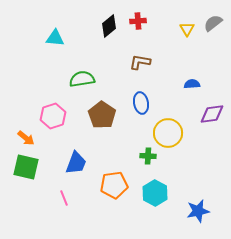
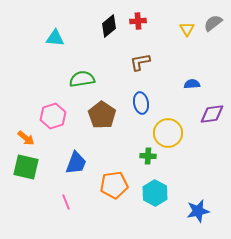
brown L-shape: rotated 20 degrees counterclockwise
pink line: moved 2 px right, 4 px down
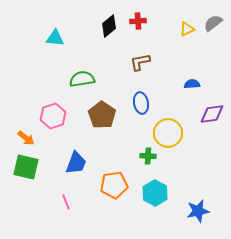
yellow triangle: rotated 35 degrees clockwise
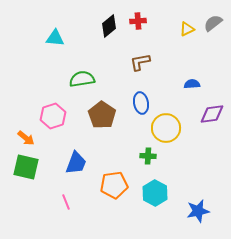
yellow circle: moved 2 px left, 5 px up
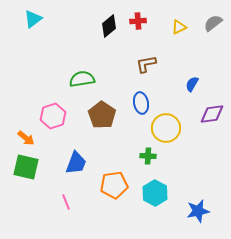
yellow triangle: moved 8 px left, 2 px up
cyan triangle: moved 22 px left, 19 px up; rotated 42 degrees counterclockwise
brown L-shape: moved 6 px right, 2 px down
blue semicircle: rotated 56 degrees counterclockwise
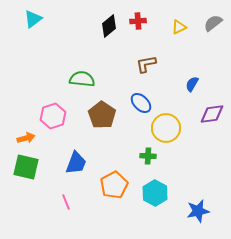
green semicircle: rotated 15 degrees clockwise
blue ellipse: rotated 35 degrees counterclockwise
orange arrow: rotated 54 degrees counterclockwise
orange pentagon: rotated 20 degrees counterclockwise
